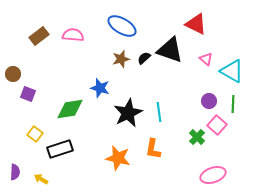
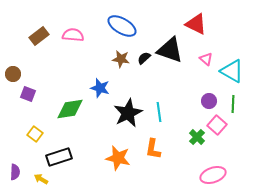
brown star: rotated 24 degrees clockwise
black rectangle: moved 1 px left, 8 px down
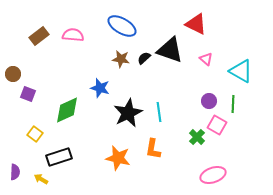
cyan triangle: moved 9 px right
green diamond: moved 3 px left, 1 px down; rotated 16 degrees counterclockwise
pink square: rotated 12 degrees counterclockwise
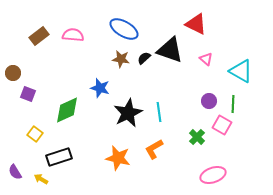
blue ellipse: moved 2 px right, 3 px down
brown circle: moved 1 px up
pink square: moved 5 px right
orange L-shape: moved 1 px right; rotated 50 degrees clockwise
purple semicircle: rotated 147 degrees clockwise
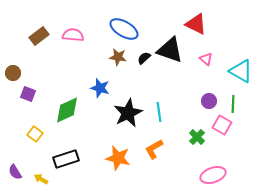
brown star: moved 3 px left, 2 px up
black rectangle: moved 7 px right, 2 px down
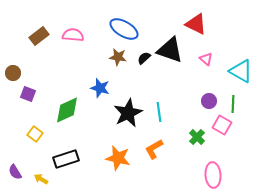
pink ellipse: rotated 75 degrees counterclockwise
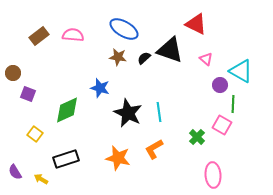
purple circle: moved 11 px right, 16 px up
black star: rotated 20 degrees counterclockwise
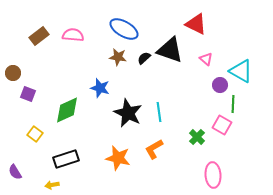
yellow arrow: moved 11 px right, 6 px down; rotated 40 degrees counterclockwise
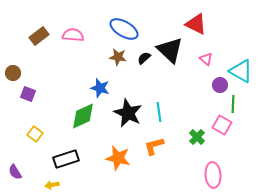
black triangle: rotated 24 degrees clockwise
green diamond: moved 16 px right, 6 px down
orange L-shape: moved 3 px up; rotated 15 degrees clockwise
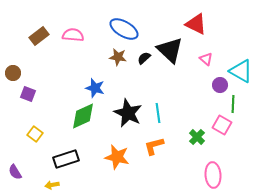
blue star: moved 5 px left
cyan line: moved 1 px left, 1 px down
orange star: moved 1 px left, 1 px up
